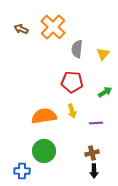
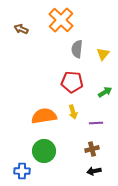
orange cross: moved 8 px right, 7 px up
yellow arrow: moved 1 px right, 1 px down
brown cross: moved 4 px up
black arrow: rotated 80 degrees clockwise
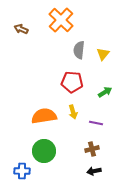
gray semicircle: moved 2 px right, 1 px down
purple line: rotated 16 degrees clockwise
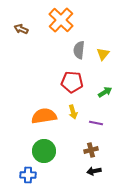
brown cross: moved 1 px left, 1 px down
blue cross: moved 6 px right, 4 px down
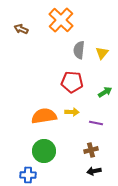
yellow triangle: moved 1 px left, 1 px up
yellow arrow: moved 1 px left; rotated 72 degrees counterclockwise
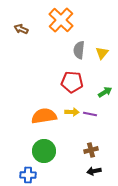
purple line: moved 6 px left, 9 px up
